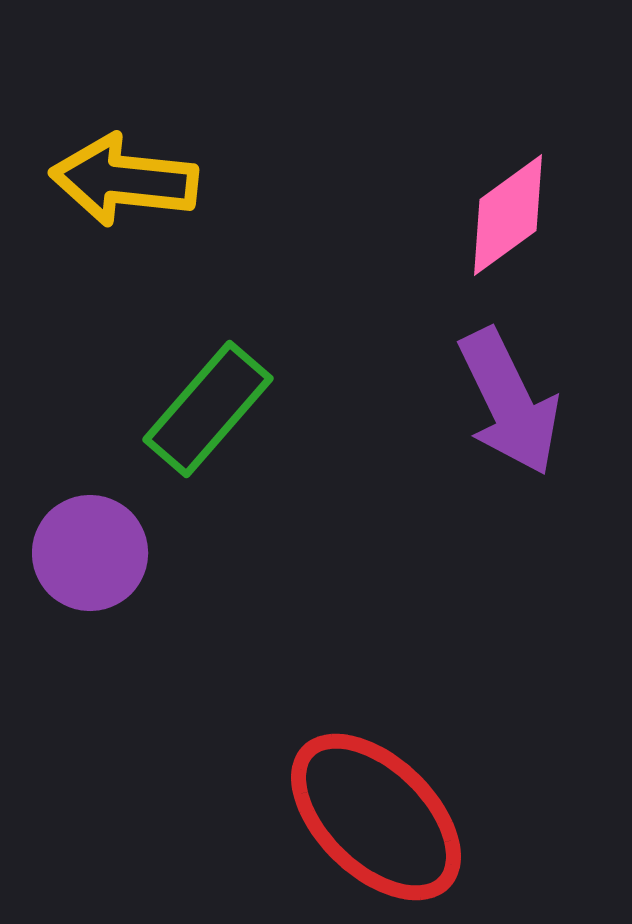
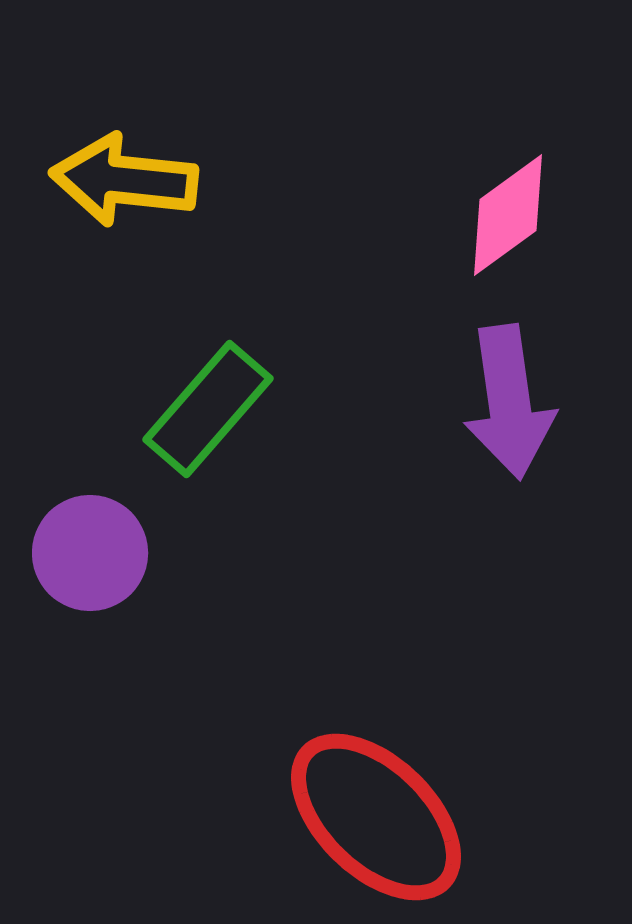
purple arrow: rotated 18 degrees clockwise
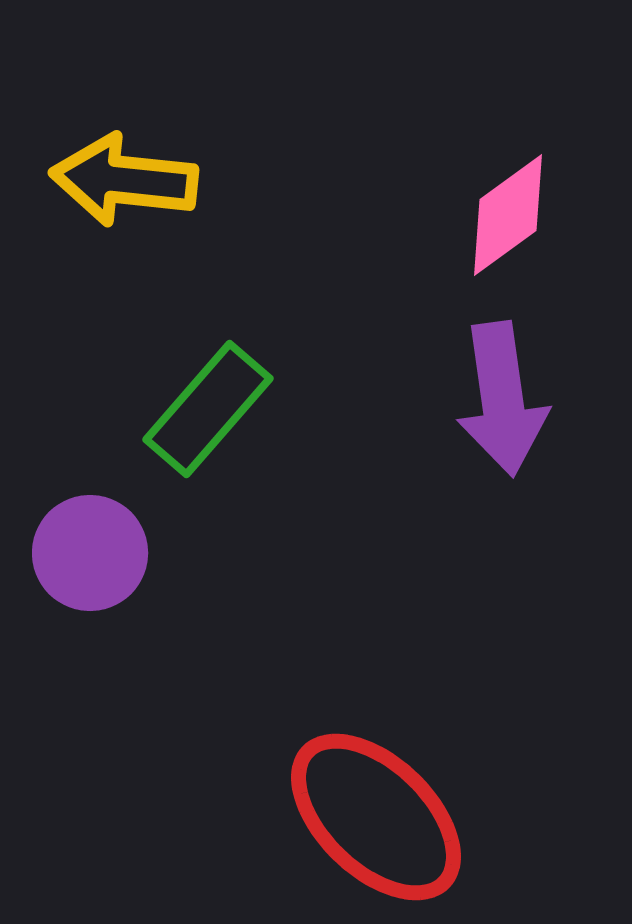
purple arrow: moved 7 px left, 3 px up
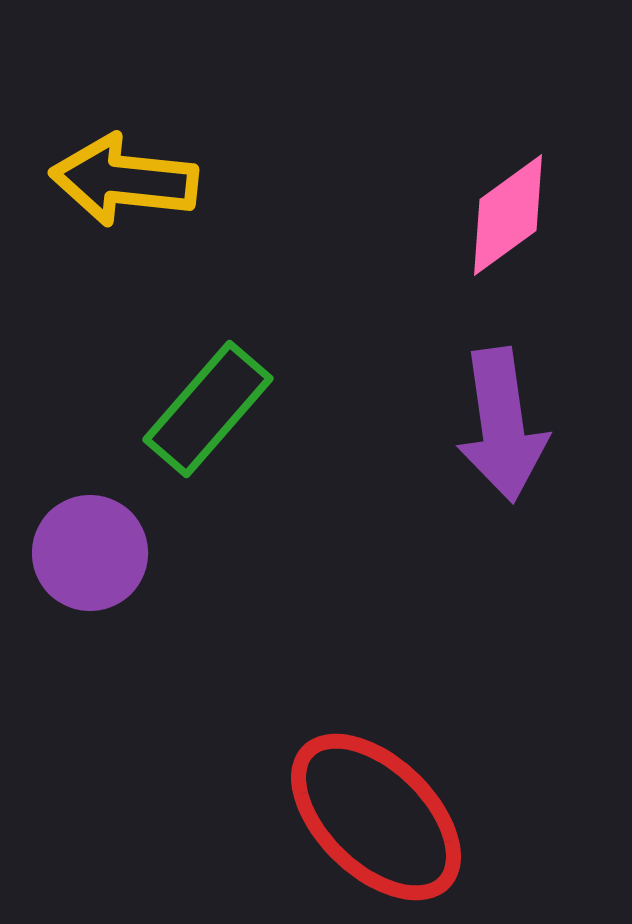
purple arrow: moved 26 px down
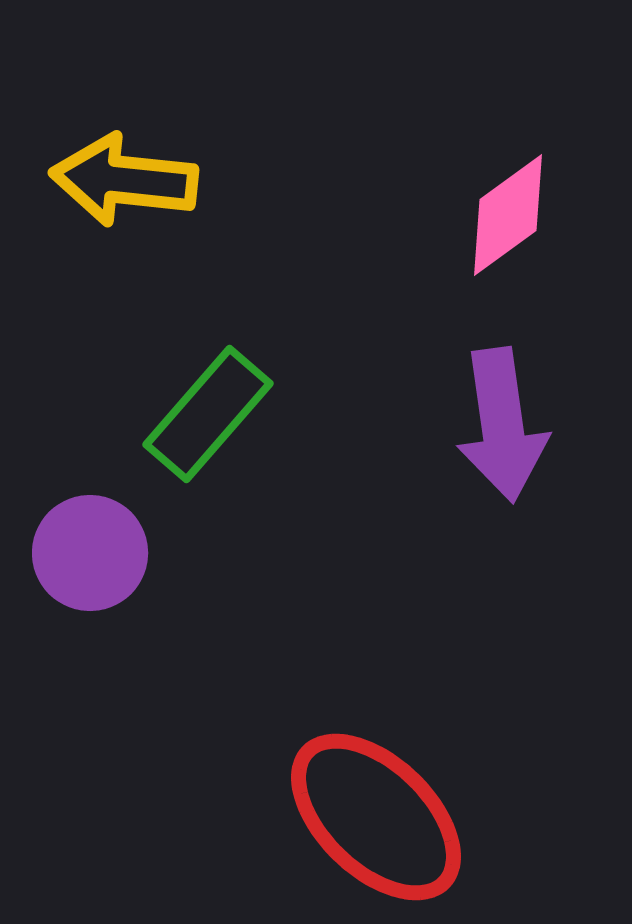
green rectangle: moved 5 px down
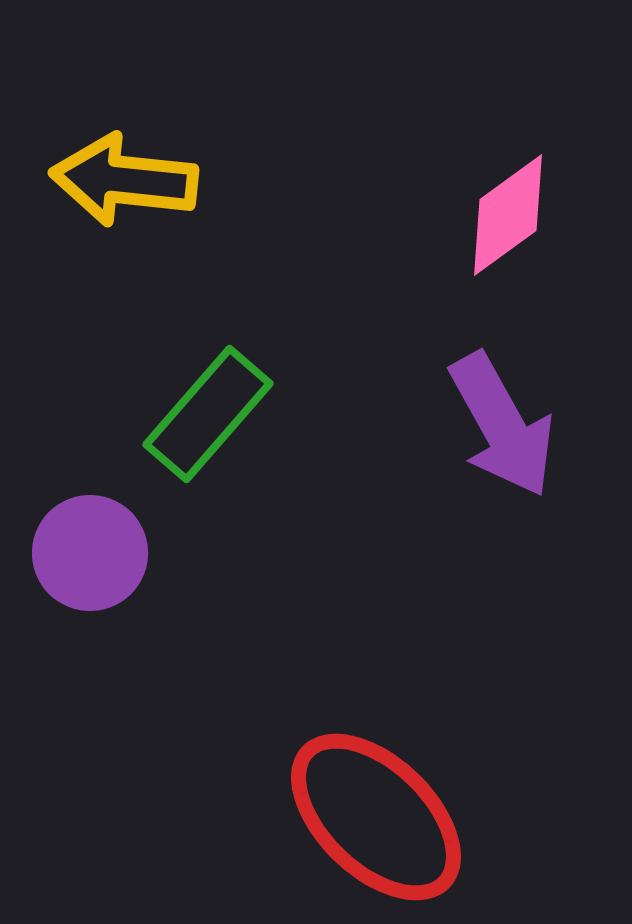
purple arrow: rotated 21 degrees counterclockwise
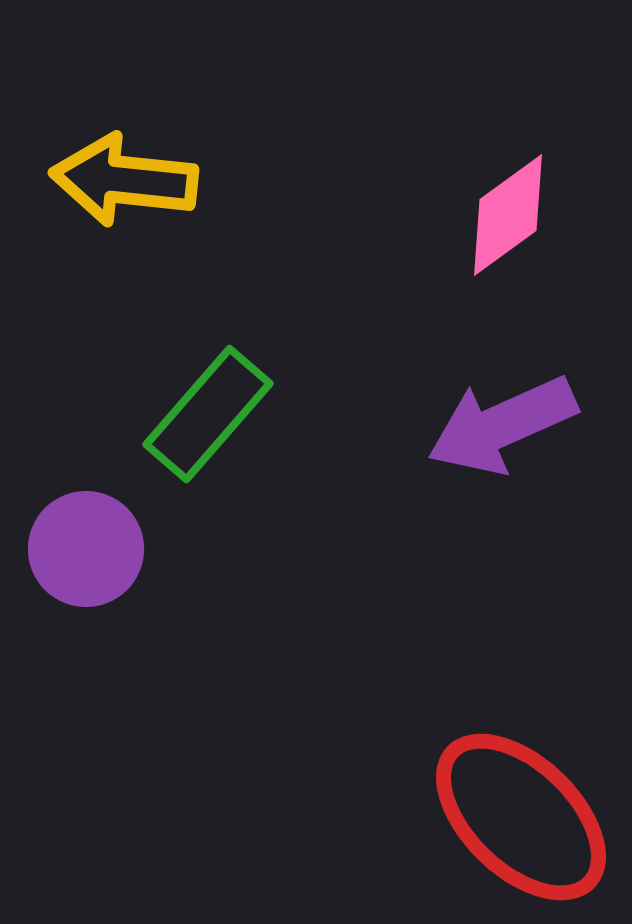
purple arrow: rotated 95 degrees clockwise
purple circle: moved 4 px left, 4 px up
red ellipse: moved 145 px right
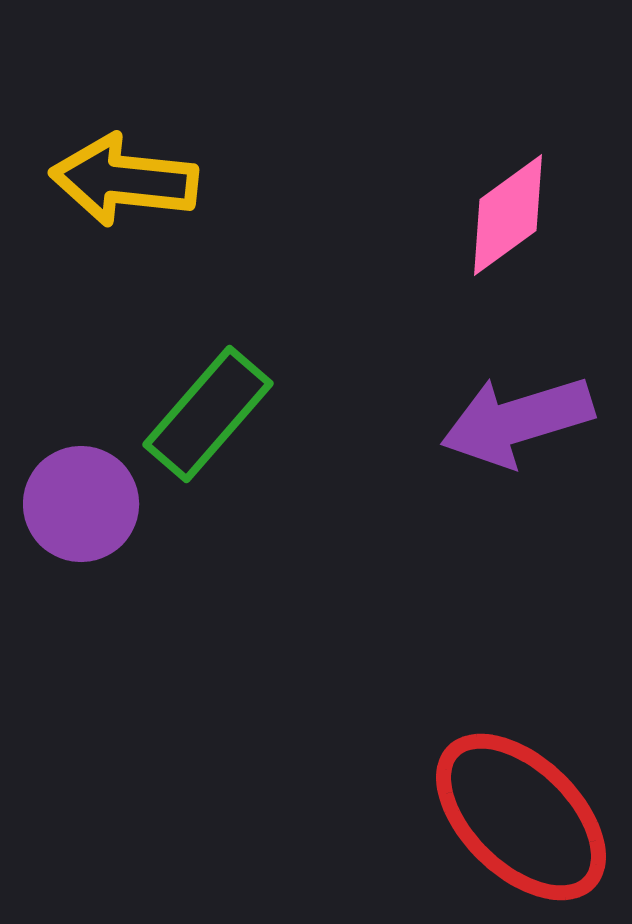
purple arrow: moved 15 px right, 4 px up; rotated 7 degrees clockwise
purple circle: moved 5 px left, 45 px up
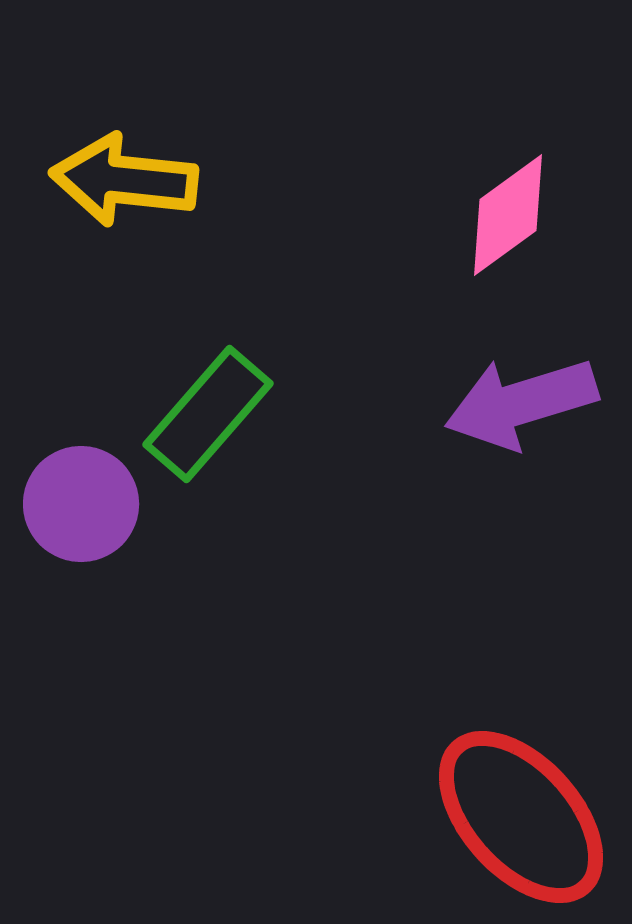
purple arrow: moved 4 px right, 18 px up
red ellipse: rotated 4 degrees clockwise
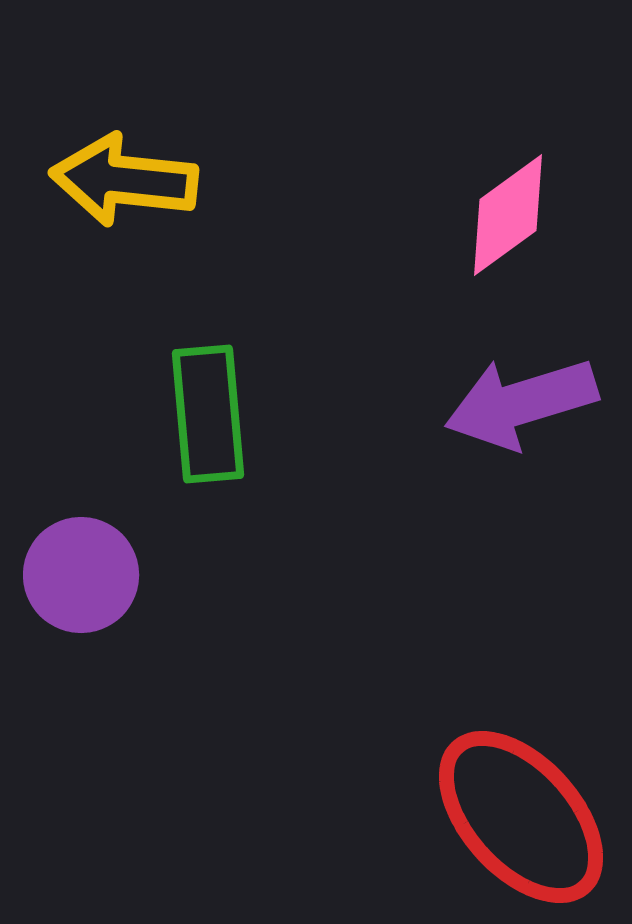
green rectangle: rotated 46 degrees counterclockwise
purple circle: moved 71 px down
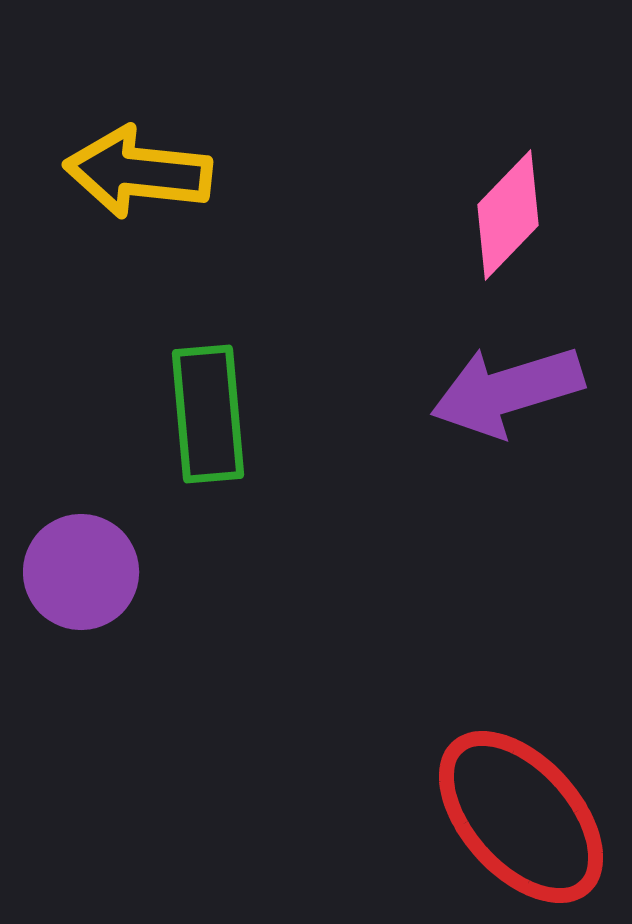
yellow arrow: moved 14 px right, 8 px up
pink diamond: rotated 10 degrees counterclockwise
purple arrow: moved 14 px left, 12 px up
purple circle: moved 3 px up
